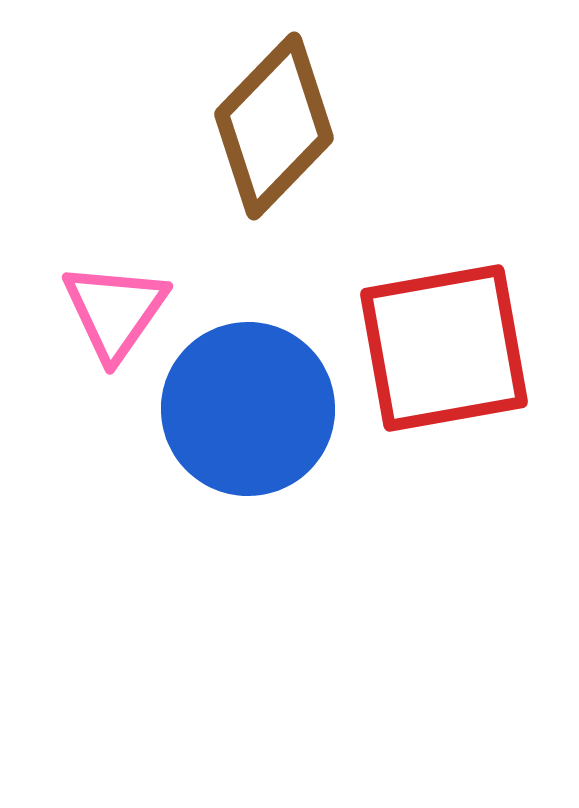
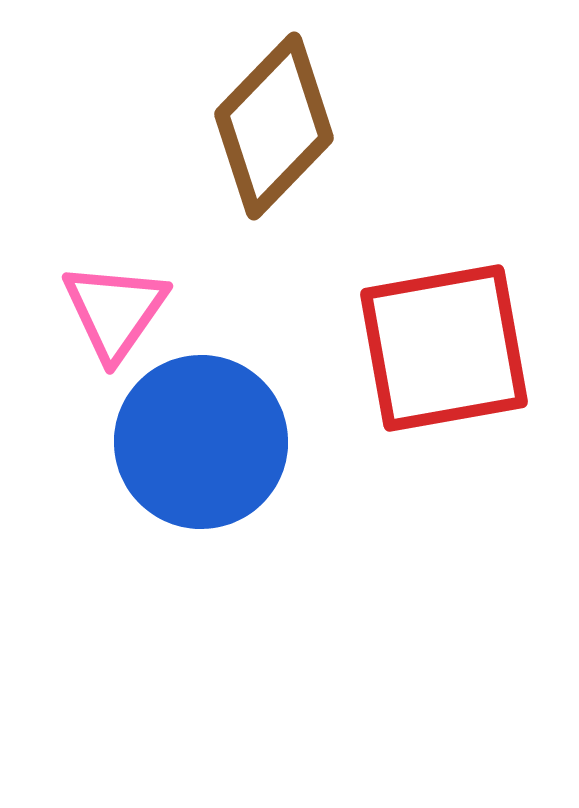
blue circle: moved 47 px left, 33 px down
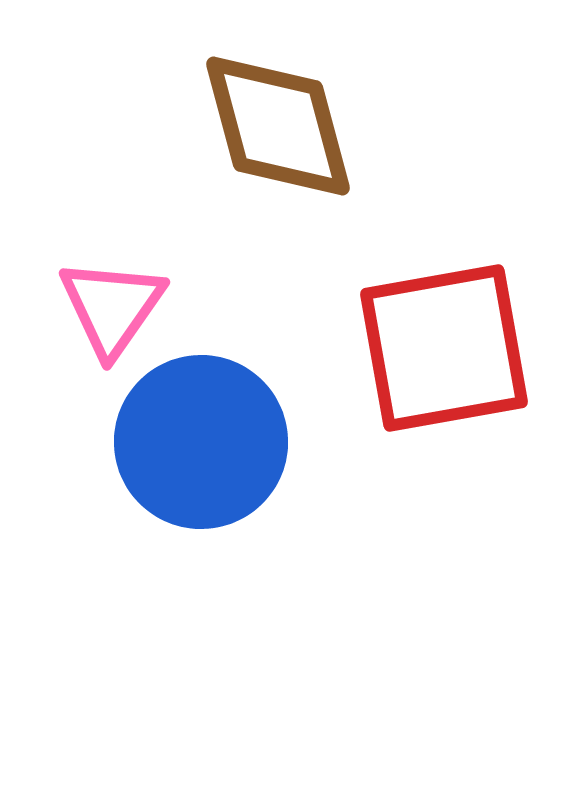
brown diamond: moved 4 px right; rotated 59 degrees counterclockwise
pink triangle: moved 3 px left, 4 px up
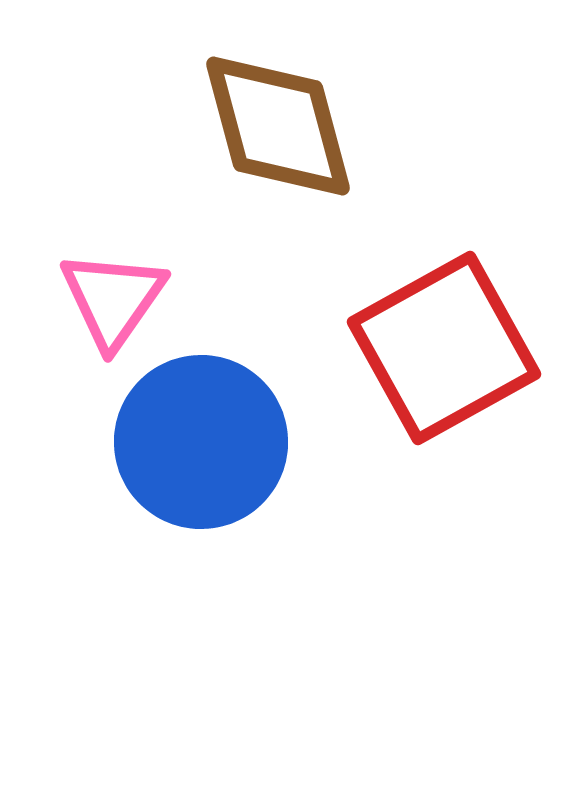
pink triangle: moved 1 px right, 8 px up
red square: rotated 19 degrees counterclockwise
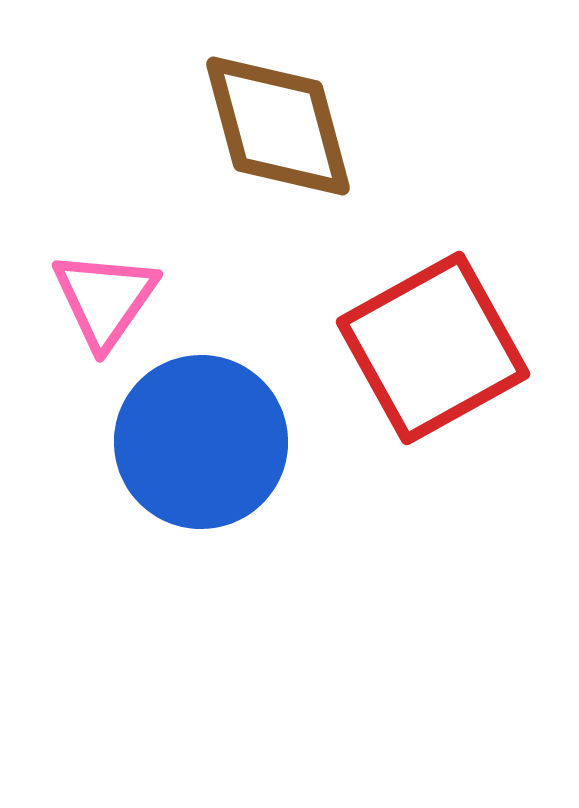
pink triangle: moved 8 px left
red square: moved 11 px left
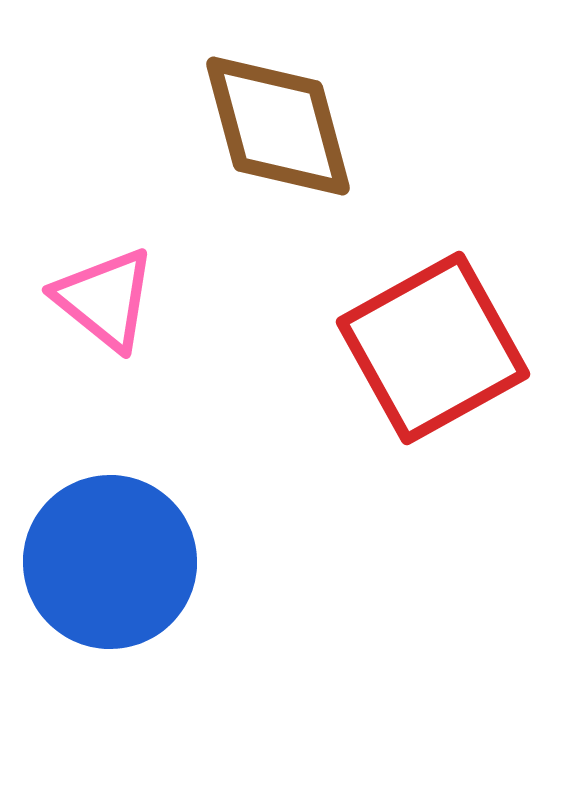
pink triangle: rotated 26 degrees counterclockwise
blue circle: moved 91 px left, 120 px down
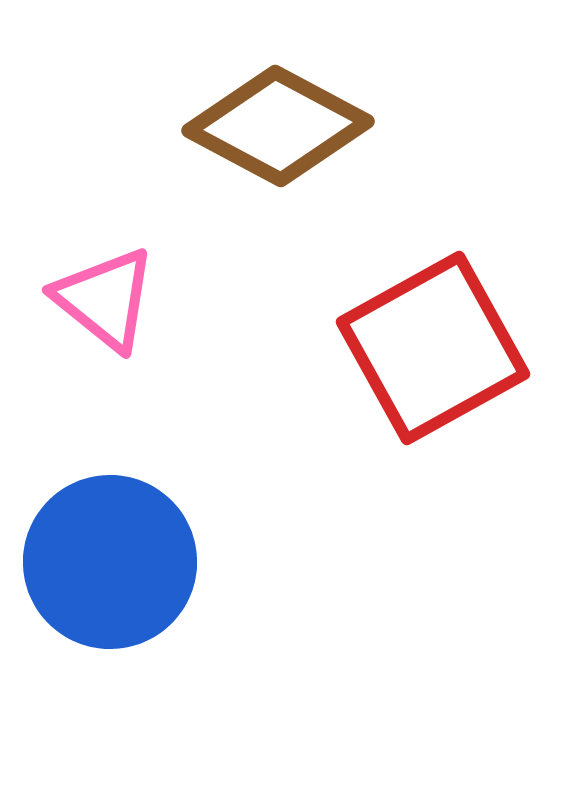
brown diamond: rotated 47 degrees counterclockwise
